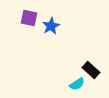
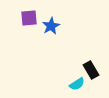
purple square: rotated 18 degrees counterclockwise
black rectangle: rotated 18 degrees clockwise
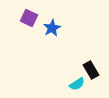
purple square: rotated 30 degrees clockwise
blue star: moved 1 px right, 2 px down
